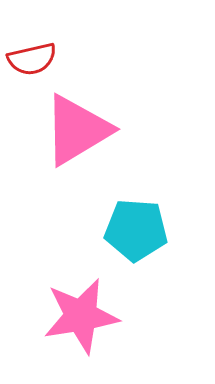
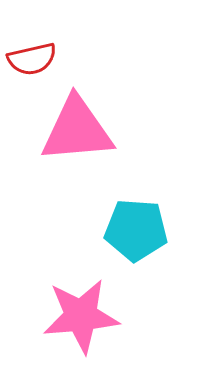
pink triangle: rotated 26 degrees clockwise
pink star: rotated 4 degrees clockwise
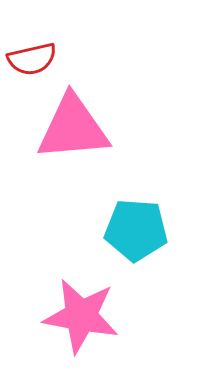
pink triangle: moved 4 px left, 2 px up
pink star: rotated 16 degrees clockwise
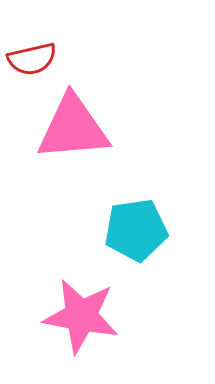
cyan pentagon: rotated 12 degrees counterclockwise
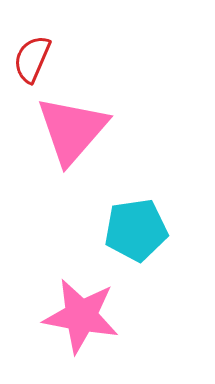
red semicircle: rotated 126 degrees clockwise
pink triangle: moved 1 px left, 2 px down; rotated 44 degrees counterclockwise
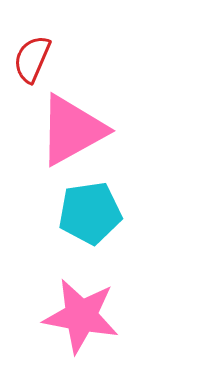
pink triangle: rotated 20 degrees clockwise
cyan pentagon: moved 46 px left, 17 px up
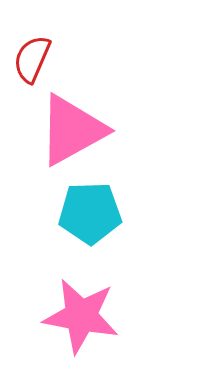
cyan pentagon: rotated 6 degrees clockwise
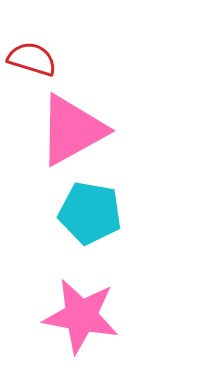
red semicircle: rotated 84 degrees clockwise
cyan pentagon: rotated 12 degrees clockwise
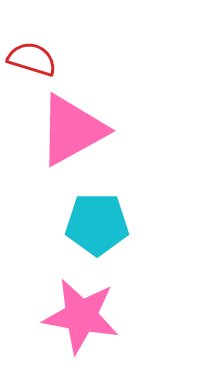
cyan pentagon: moved 7 px right, 11 px down; rotated 10 degrees counterclockwise
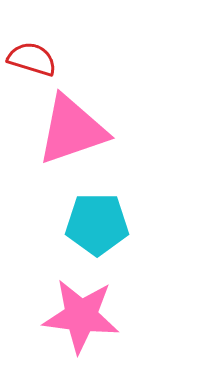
pink triangle: rotated 10 degrees clockwise
pink star: rotated 4 degrees counterclockwise
